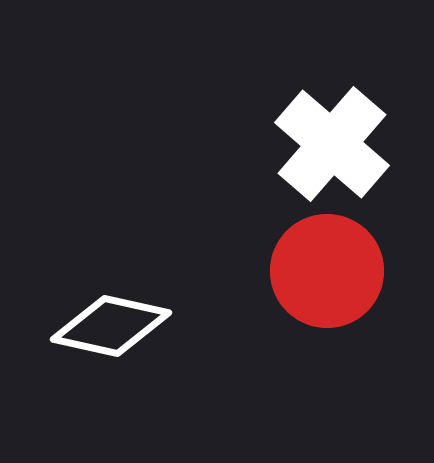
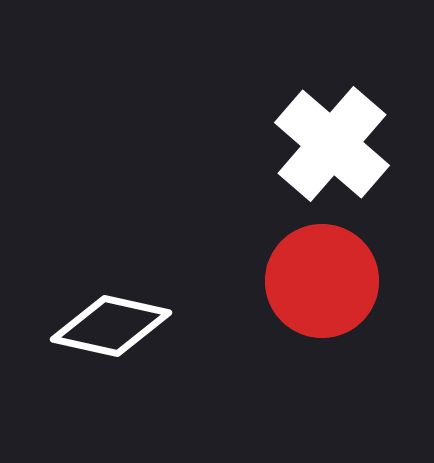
red circle: moved 5 px left, 10 px down
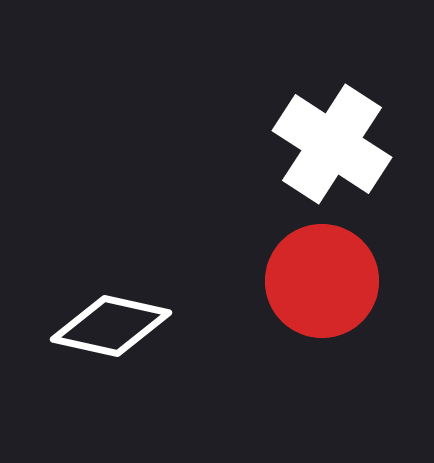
white cross: rotated 8 degrees counterclockwise
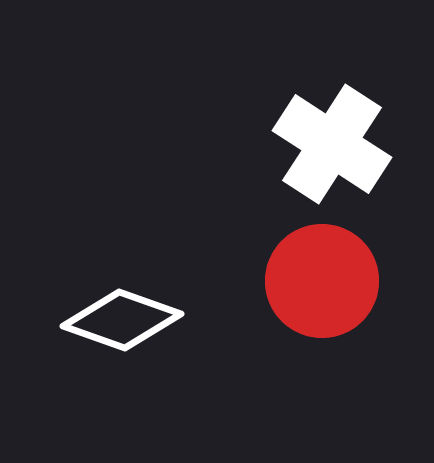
white diamond: moved 11 px right, 6 px up; rotated 7 degrees clockwise
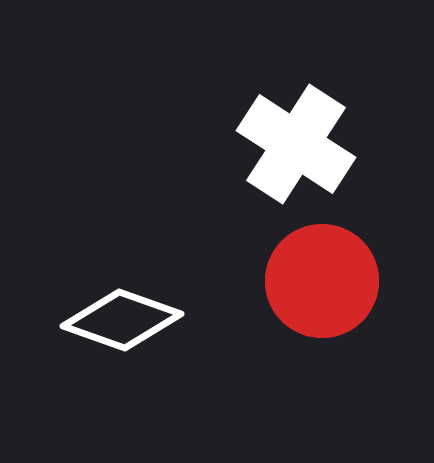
white cross: moved 36 px left
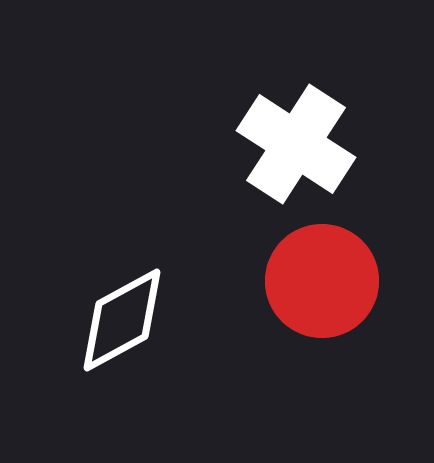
white diamond: rotated 48 degrees counterclockwise
